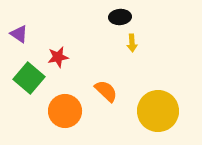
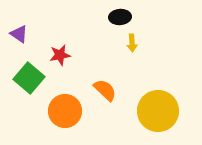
red star: moved 2 px right, 2 px up
orange semicircle: moved 1 px left, 1 px up
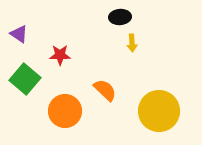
red star: rotated 10 degrees clockwise
green square: moved 4 px left, 1 px down
yellow circle: moved 1 px right
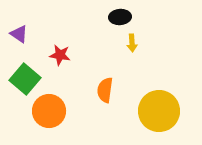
red star: rotated 10 degrees clockwise
orange semicircle: rotated 125 degrees counterclockwise
orange circle: moved 16 px left
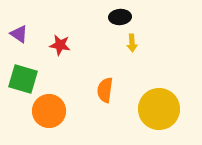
red star: moved 10 px up
green square: moved 2 px left; rotated 24 degrees counterclockwise
yellow circle: moved 2 px up
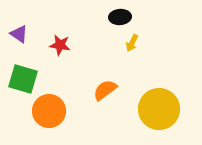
yellow arrow: rotated 30 degrees clockwise
orange semicircle: rotated 45 degrees clockwise
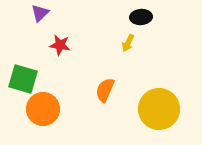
black ellipse: moved 21 px right
purple triangle: moved 21 px right, 21 px up; rotated 42 degrees clockwise
yellow arrow: moved 4 px left
orange semicircle: rotated 30 degrees counterclockwise
orange circle: moved 6 px left, 2 px up
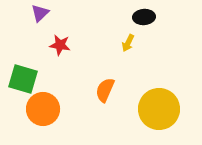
black ellipse: moved 3 px right
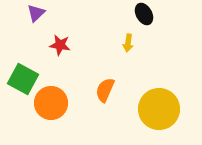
purple triangle: moved 4 px left
black ellipse: moved 3 px up; rotated 65 degrees clockwise
yellow arrow: rotated 18 degrees counterclockwise
green square: rotated 12 degrees clockwise
orange circle: moved 8 px right, 6 px up
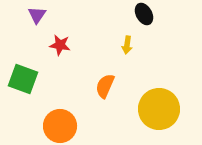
purple triangle: moved 1 px right, 2 px down; rotated 12 degrees counterclockwise
yellow arrow: moved 1 px left, 2 px down
green square: rotated 8 degrees counterclockwise
orange semicircle: moved 4 px up
orange circle: moved 9 px right, 23 px down
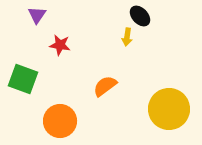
black ellipse: moved 4 px left, 2 px down; rotated 15 degrees counterclockwise
yellow arrow: moved 8 px up
orange semicircle: rotated 30 degrees clockwise
yellow circle: moved 10 px right
orange circle: moved 5 px up
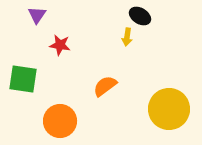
black ellipse: rotated 15 degrees counterclockwise
green square: rotated 12 degrees counterclockwise
